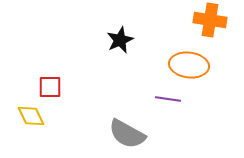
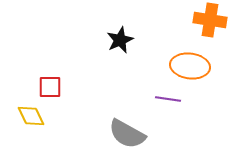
orange ellipse: moved 1 px right, 1 px down
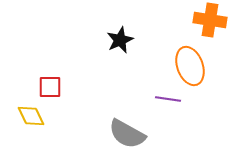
orange ellipse: rotated 63 degrees clockwise
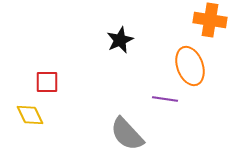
red square: moved 3 px left, 5 px up
purple line: moved 3 px left
yellow diamond: moved 1 px left, 1 px up
gray semicircle: rotated 18 degrees clockwise
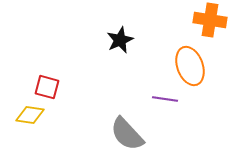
red square: moved 5 px down; rotated 15 degrees clockwise
yellow diamond: rotated 56 degrees counterclockwise
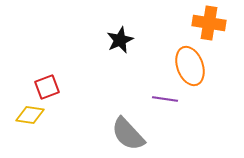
orange cross: moved 1 px left, 3 px down
red square: rotated 35 degrees counterclockwise
gray semicircle: moved 1 px right
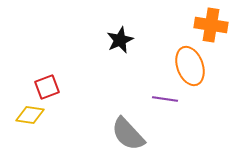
orange cross: moved 2 px right, 2 px down
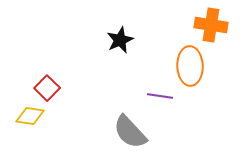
orange ellipse: rotated 18 degrees clockwise
red square: moved 1 px down; rotated 25 degrees counterclockwise
purple line: moved 5 px left, 3 px up
yellow diamond: moved 1 px down
gray semicircle: moved 2 px right, 2 px up
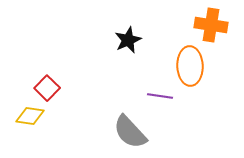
black star: moved 8 px right
